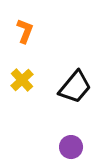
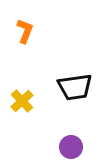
yellow cross: moved 21 px down
black trapezoid: rotated 42 degrees clockwise
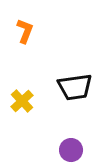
purple circle: moved 3 px down
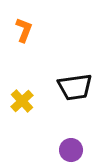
orange L-shape: moved 1 px left, 1 px up
